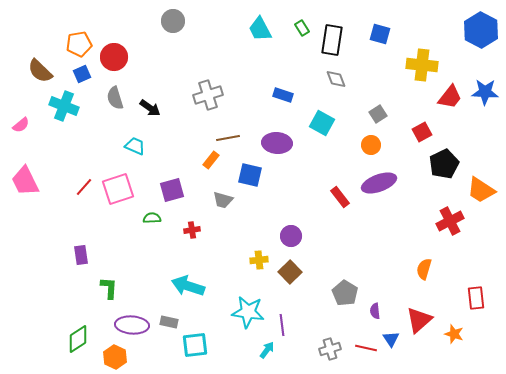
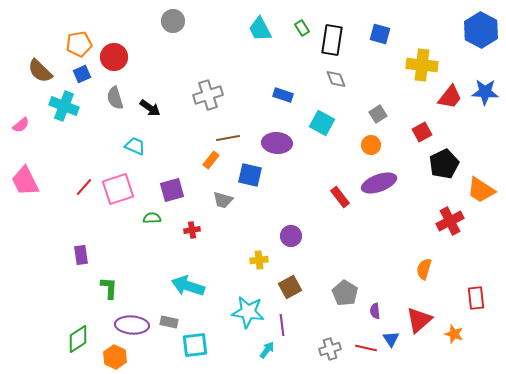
brown square at (290, 272): moved 15 px down; rotated 15 degrees clockwise
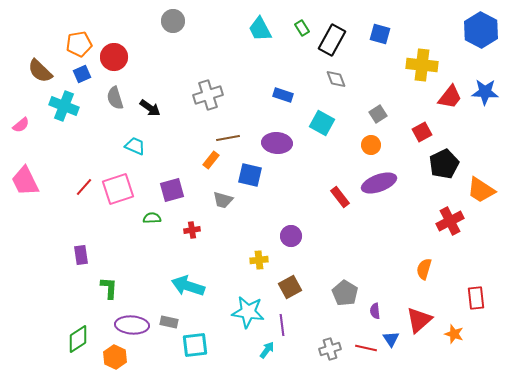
black rectangle at (332, 40): rotated 20 degrees clockwise
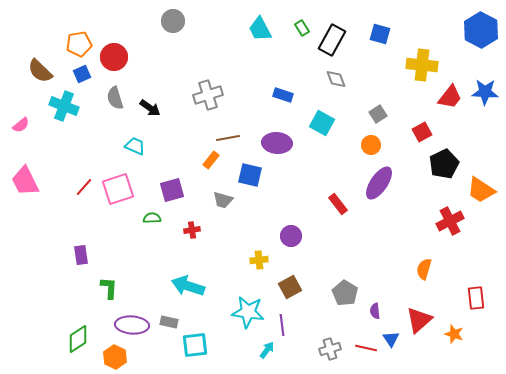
purple ellipse at (379, 183): rotated 36 degrees counterclockwise
red rectangle at (340, 197): moved 2 px left, 7 px down
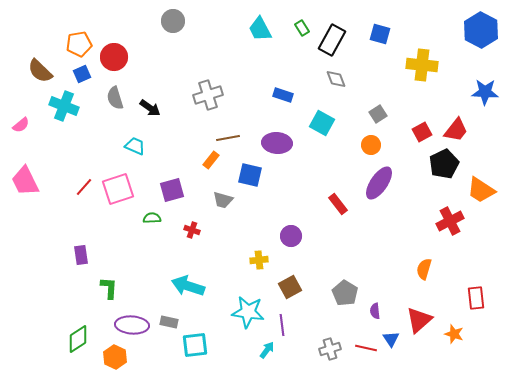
red trapezoid at (450, 97): moved 6 px right, 33 px down
red cross at (192, 230): rotated 28 degrees clockwise
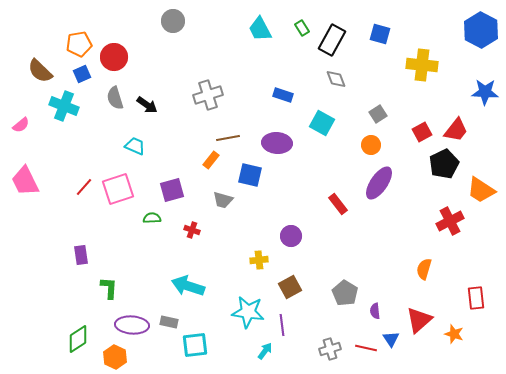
black arrow at (150, 108): moved 3 px left, 3 px up
cyan arrow at (267, 350): moved 2 px left, 1 px down
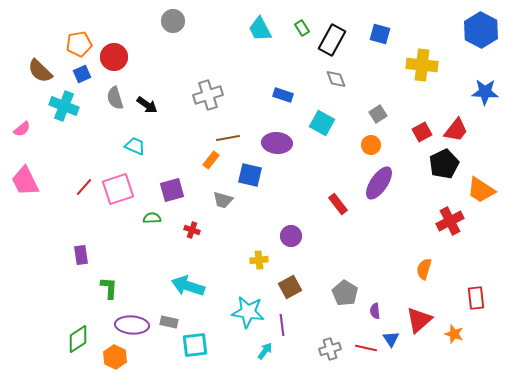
pink semicircle at (21, 125): moved 1 px right, 4 px down
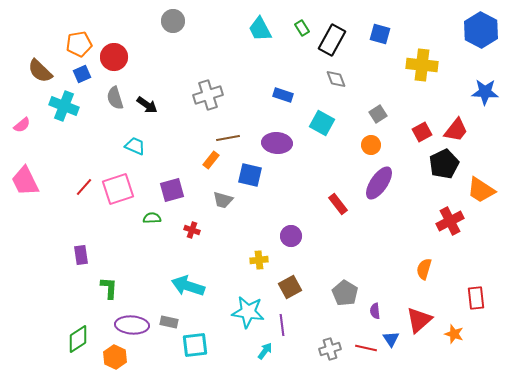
pink semicircle at (22, 129): moved 4 px up
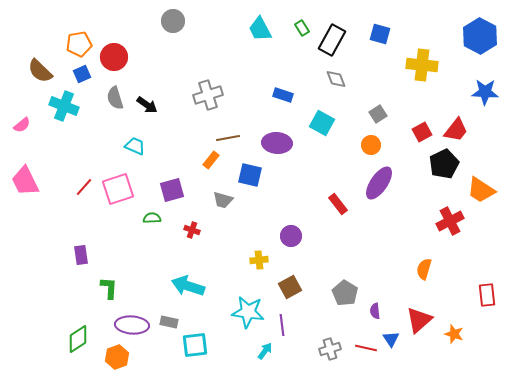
blue hexagon at (481, 30): moved 1 px left, 6 px down
red rectangle at (476, 298): moved 11 px right, 3 px up
orange hexagon at (115, 357): moved 2 px right; rotated 15 degrees clockwise
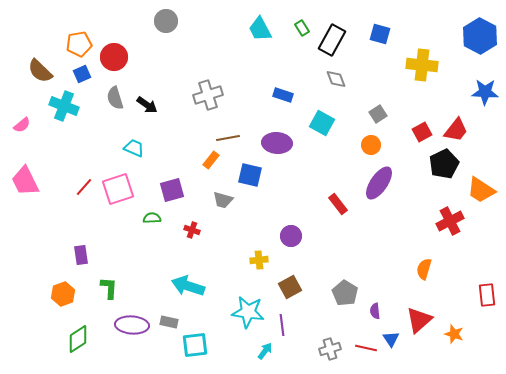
gray circle at (173, 21): moved 7 px left
cyan trapezoid at (135, 146): moved 1 px left, 2 px down
orange hexagon at (117, 357): moved 54 px left, 63 px up
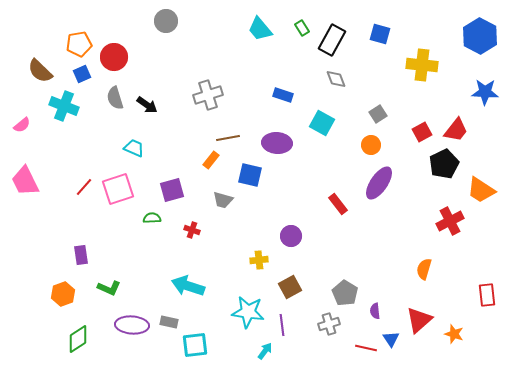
cyan trapezoid at (260, 29): rotated 12 degrees counterclockwise
green L-shape at (109, 288): rotated 110 degrees clockwise
gray cross at (330, 349): moved 1 px left, 25 px up
